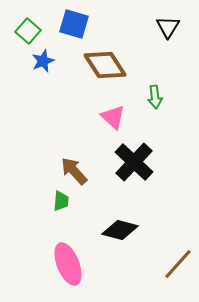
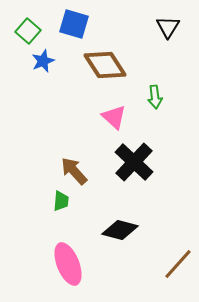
pink triangle: moved 1 px right
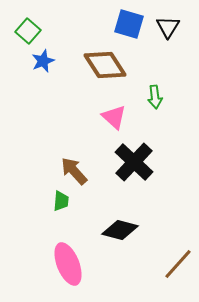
blue square: moved 55 px right
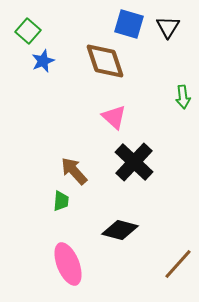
brown diamond: moved 4 px up; rotated 15 degrees clockwise
green arrow: moved 28 px right
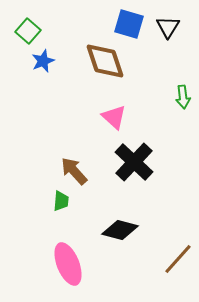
brown line: moved 5 px up
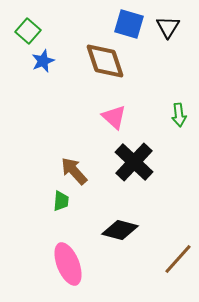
green arrow: moved 4 px left, 18 px down
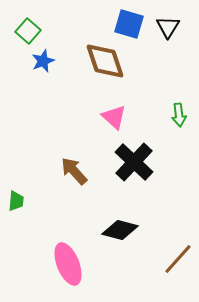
green trapezoid: moved 45 px left
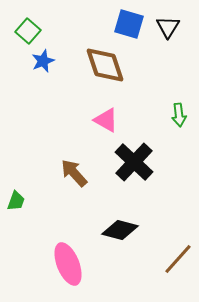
brown diamond: moved 4 px down
pink triangle: moved 8 px left, 3 px down; rotated 12 degrees counterclockwise
brown arrow: moved 2 px down
green trapezoid: rotated 15 degrees clockwise
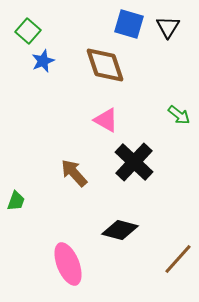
green arrow: rotated 45 degrees counterclockwise
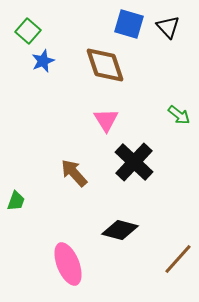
black triangle: rotated 15 degrees counterclockwise
pink triangle: rotated 28 degrees clockwise
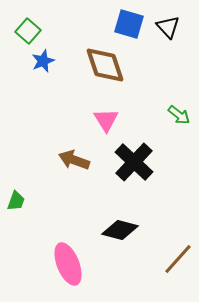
brown arrow: moved 13 px up; rotated 28 degrees counterclockwise
